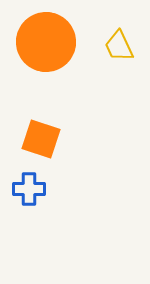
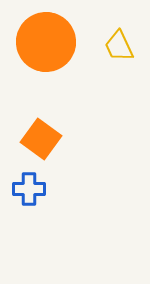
orange square: rotated 18 degrees clockwise
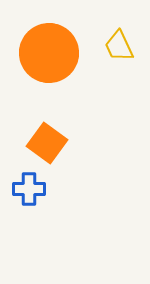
orange circle: moved 3 px right, 11 px down
orange square: moved 6 px right, 4 px down
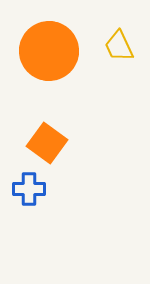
orange circle: moved 2 px up
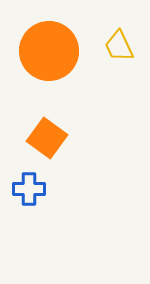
orange square: moved 5 px up
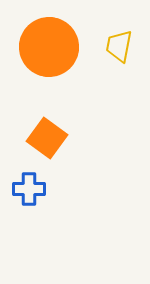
yellow trapezoid: rotated 36 degrees clockwise
orange circle: moved 4 px up
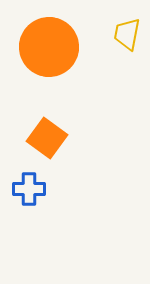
yellow trapezoid: moved 8 px right, 12 px up
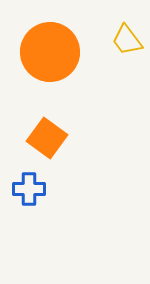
yellow trapezoid: moved 6 px down; rotated 48 degrees counterclockwise
orange circle: moved 1 px right, 5 px down
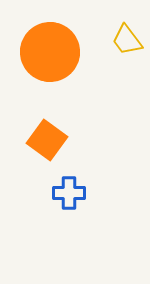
orange square: moved 2 px down
blue cross: moved 40 px right, 4 px down
